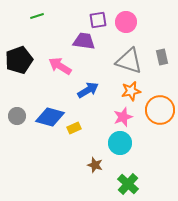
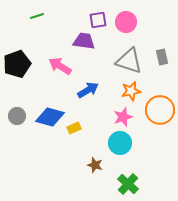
black pentagon: moved 2 px left, 4 px down
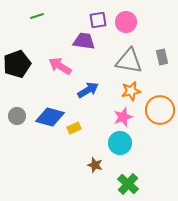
gray triangle: rotated 8 degrees counterclockwise
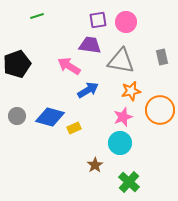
purple trapezoid: moved 6 px right, 4 px down
gray triangle: moved 8 px left
pink arrow: moved 9 px right
brown star: rotated 21 degrees clockwise
green cross: moved 1 px right, 2 px up
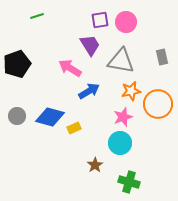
purple square: moved 2 px right
purple trapezoid: rotated 50 degrees clockwise
pink arrow: moved 1 px right, 2 px down
blue arrow: moved 1 px right, 1 px down
orange circle: moved 2 px left, 6 px up
green cross: rotated 25 degrees counterclockwise
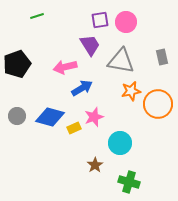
pink arrow: moved 5 px left, 1 px up; rotated 45 degrees counterclockwise
blue arrow: moved 7 px left, 3 px up
pink star: moved 29 px left
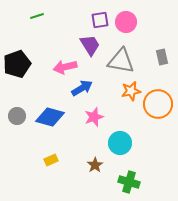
yellow rectangle: moved 23 px left, 32 px down
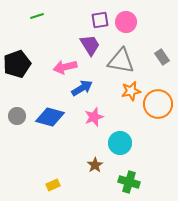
gray rectangle: rotated 21 degrees counterclockwise
yellow rectangle: moved 2 px right, 25 px down
